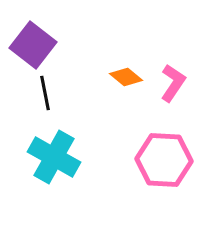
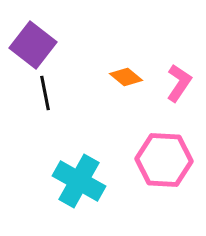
pink L-shape: moved 6 px right
cyan cross: moved 25 px right, 24 px down
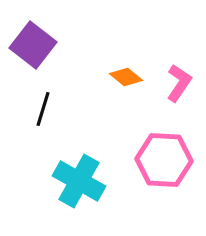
black line: moved 2 px left, 16 px down; rotated 28 degrees clockwise
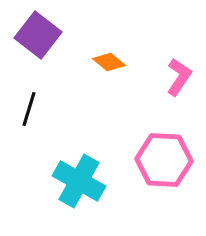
purple square: moved 5 px right, 10 px up
orange diamond: moved 17 px left, 15 px up
pink L-shape: moved 6 px up
black line: moved 14 px left
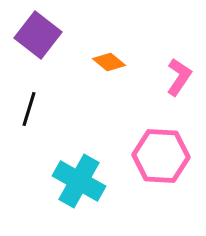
pink hexagon: moved 3 px left, 4 px up
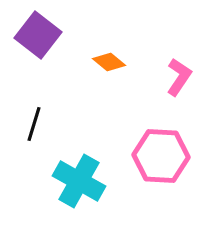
black line: moved 5 px right, 15 px down
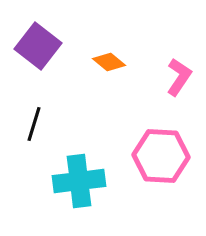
purple square: moved 11 px down
cyan cross: rotated 36 degrees counterclockwise
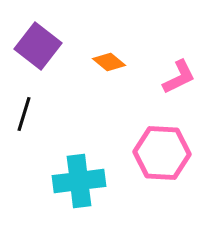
pink L-shape: rotated 30 degrees clockwise
black line: moved 10 px left, 10 px up
pink hexagon: moved 1 px right, 3 px up
